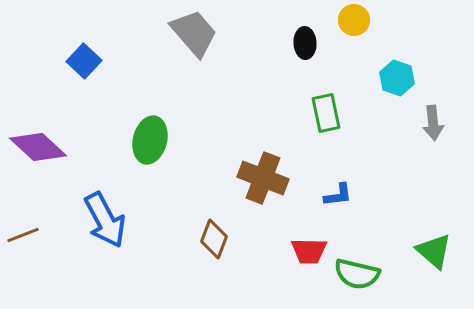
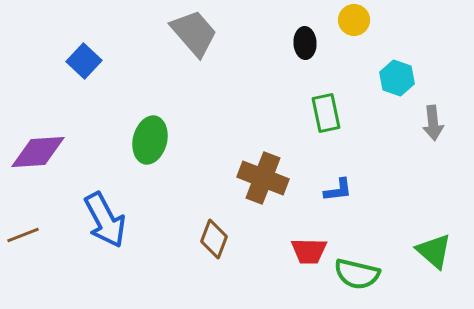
purple diamond: moved 5 px down; rotated 46 degrees counterclockwise
blue L-shape: moved 5 px up
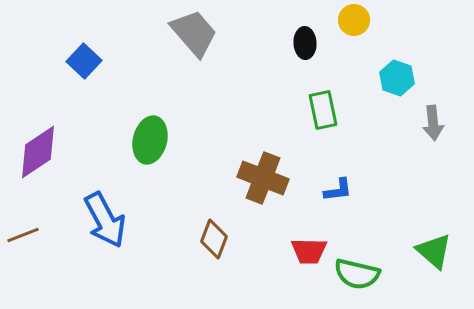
green rectangle: moved 3 px left, 3 px up
purple diamond: rotated 30 degrees counterclockwise
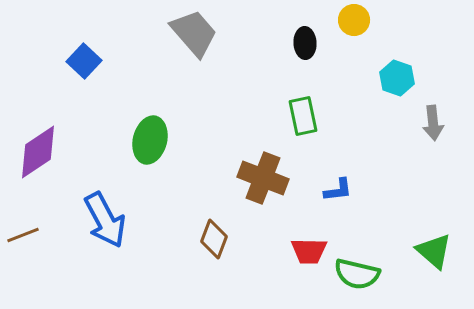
green rectangle: moved 20 px left, 6 px down
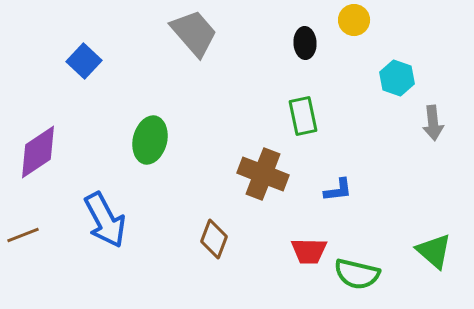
brown cross: moved 4 px up
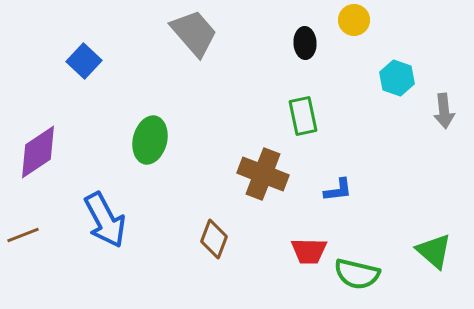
gray arrow: moved 11 px right, 12 px up
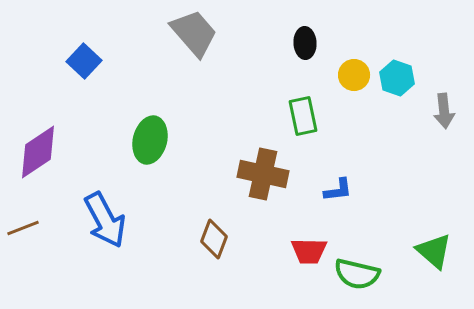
yellow circle: moved 55 px down
brown cross: rotated 9 degrees counterclockwise
brown line: moved 7 px up
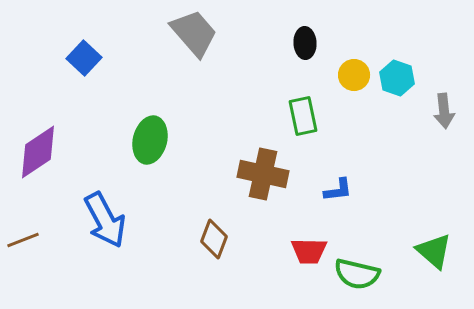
blue square: moved 3 px up
brown line: moved 12 px down
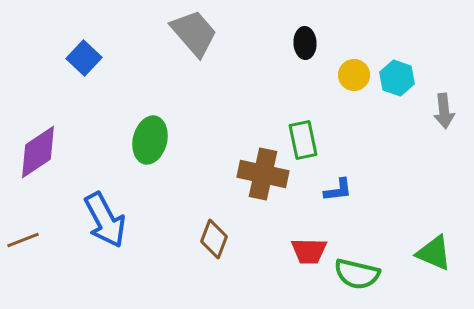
green rectangle: moved 24 px down
green triangle: moved 2 px down; rotated 18 degrees counterclockwise
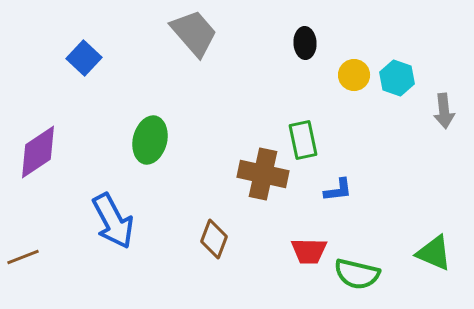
blue arrow: moved 8 px right, 1 px down
brown line: moved 17 px down
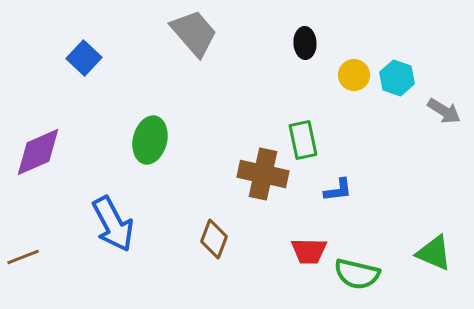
gray arrow: rotated 52 degrees counterclockwise
purple diamond: rotated 10 degrees clockwise
blue arrow: moved 3 px down
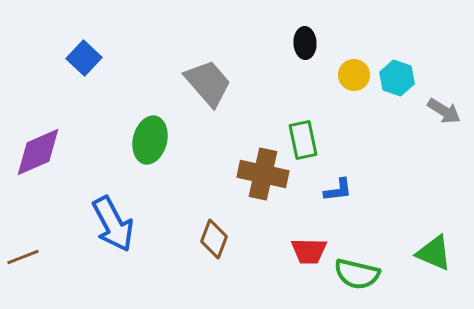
gray trapezoid: moved 14 px right, 50 px down
